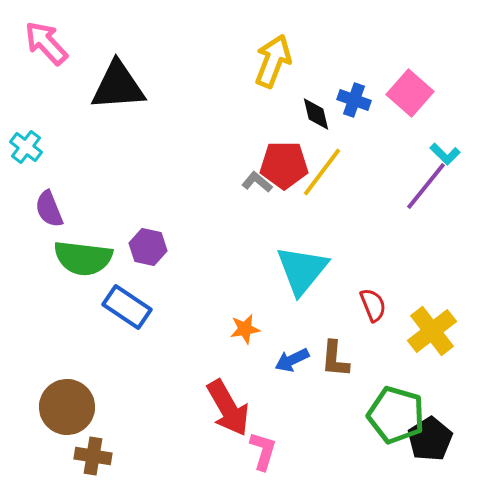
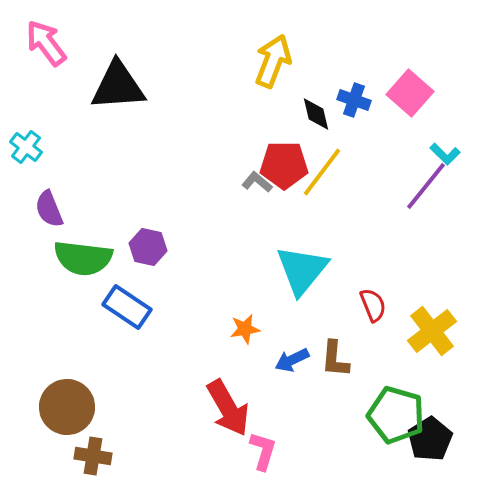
pink arrow: rotated 6 degrees clockwise
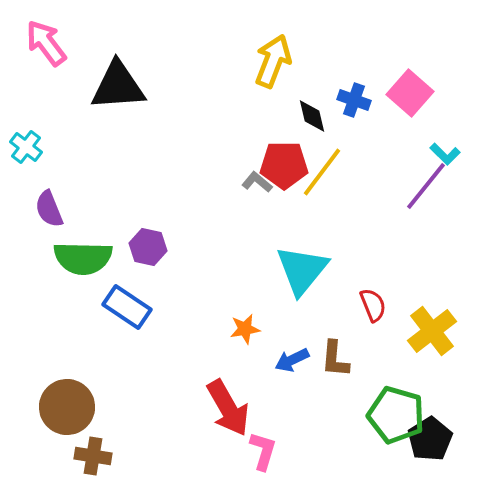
black diamond: moved 4 px left, 2 px down
green semicircle: rotated 6 degrees counterclockwise
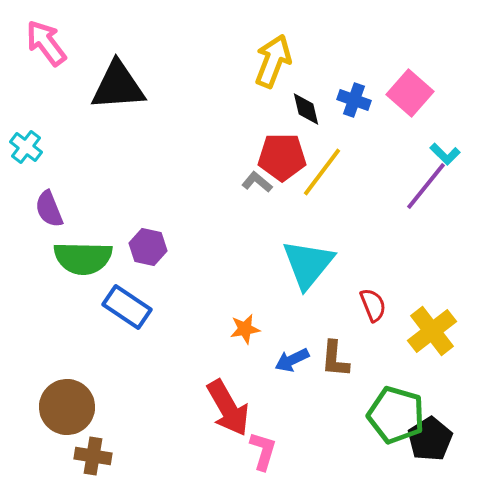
black diamond: moved 6 px left, 7 px up
red pentagon: moved 2 px left, 8 px up
cyan triangle: moved 6 px right, 6 px up
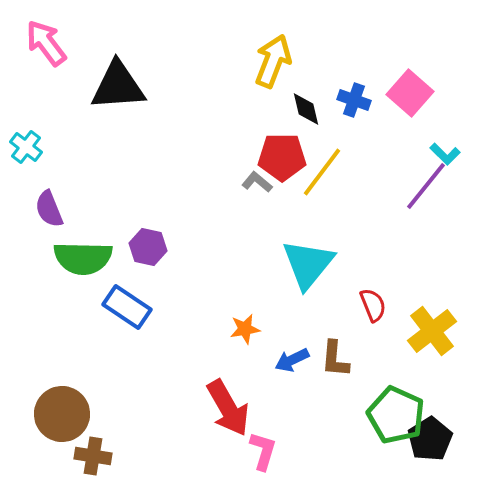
brown circle: moved 5 px left, 7 px down
green pentagon: rotated 8 degrees clockwise
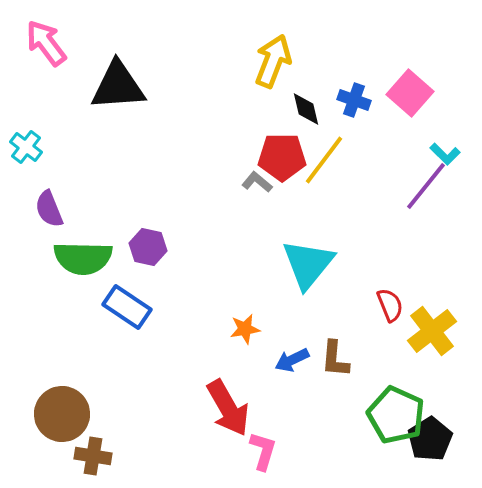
yellow line: moved 2 px right, 12 px up
red semicircle: moved 17 px right
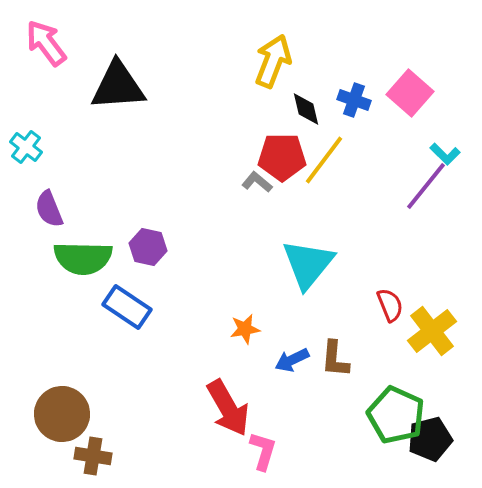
black pentagon: rotated 18 degrees clockwise
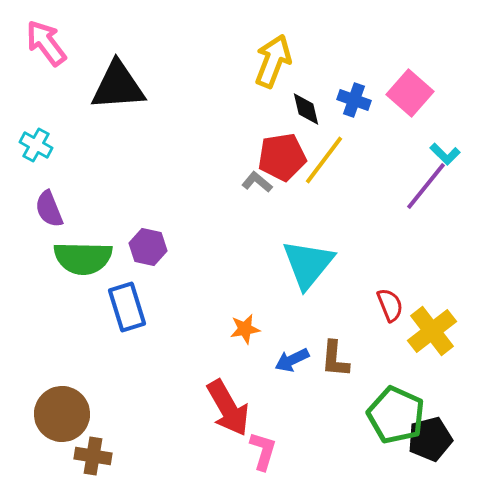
cyan cross: moved 10 px right, 2 px up; rotated 8 degrees counterclockwise
red pentagon: rotated 9 degrees counterclockwise
blue rectangle: rotated 39 degrees clockwise
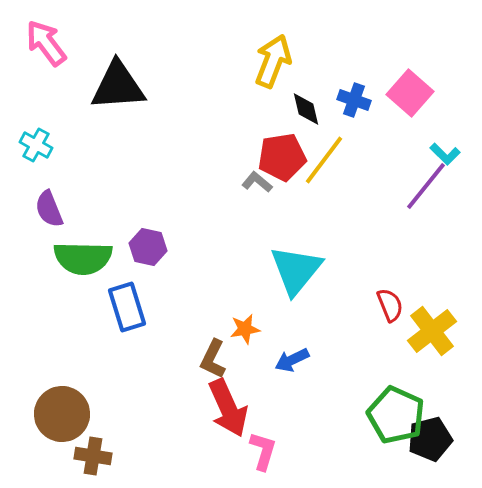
cyan triangle: moved 12 px left, 6 px down
brown L-shape: moved 122 px left; rotated 21 degrees clockwise
red arrow: rotated 6 degrees clockwise
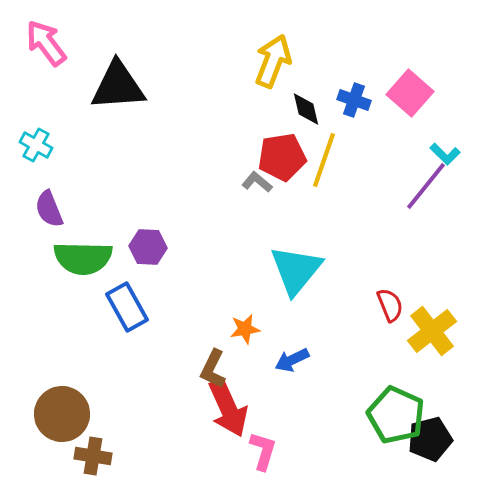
yellow line: rotated 18 degrees counterclockwise
purple hexagon: rotated 9 degrees counterclockwise
blue rectangle: rotated 12 degrees counterclockwise
brown L-shape: moved 10 px down
